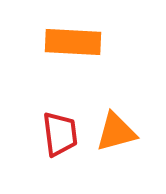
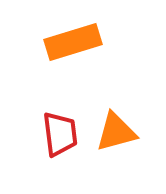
orange rectangle: rotated 20 degrees counterclockwise
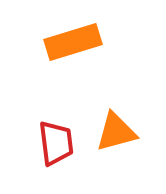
red trapezoid: moved 4 px left, 9 px down
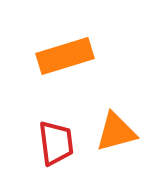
orange rectangle: moved 8 px left, 14 px down
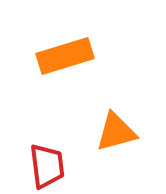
red trapezoid: moved 9 px left, 23 px down
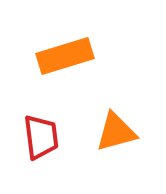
red trapezoid: moved 6 px left, 29 px up
